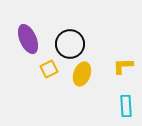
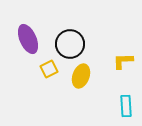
yellow L-shape: moved 5 px up
yellow ellipse: moved 1 px left, 2 px down
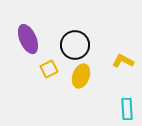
black circle: moved 5 px right, 1 px down
yellow L-shape: rotated 30 degrees clockwise
cyan rectangle: moved 1 px right, 3 px down
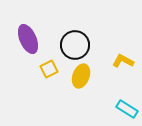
cyan rectangle: rotated 55 degrees counterclockwise
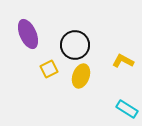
purple ellipse: moved 5 px up
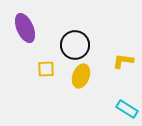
purple ellipse: moved 3 px left, 6 px up
yellow L-shape: rotated 20 degrees counterclockwise
yellow square: moved 3 px left; rotated 24 degrees clockwise
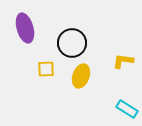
purple ellipse: rotated 8 degrees clockwise
black circle: moved 3 px left, 2 px up
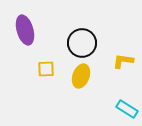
purple ellipse: moved 2 px down
black circle: moved 10 px right
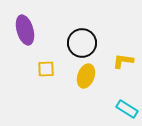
yellow ellipse: moved 5 px right
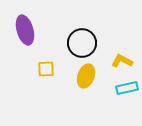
yellow L-shape: moved 1 px left; rotated 20 degrees clockwise
cyan rectangle: moved 21 px up; rotated 45 degrees counterclockwise
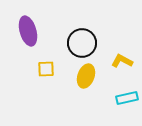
purple ellipse: moved 3 px right, 1 px down
cyan rectangle: moved 10 px down
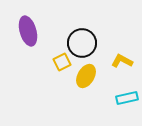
yellow square: moved 16 px right, 7 px up; rotated 24 degrees counterclockwise
yellow ellipse: rotated 10 degrees clockwise
